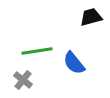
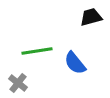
blue semicircle: moved 1 px right
gray cross: moved 5 px left, 3 px down
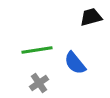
green line: moved 1 px up
gray cross: moved 21 px right; rotated 18 degrees clockwise
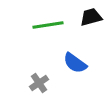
green line: moved 11 px right, 25 px up
blue semicircle: rotated 15 degrees counterclockwise
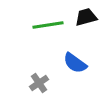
black trapezoid: moved 5 px left
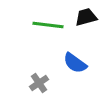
green line: rotated 16 degrees clockwise
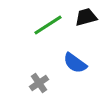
green line: rotated 40 degrees counterclockwise
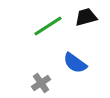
green line: moved 1 px down
gray cross: moved 2 px right
